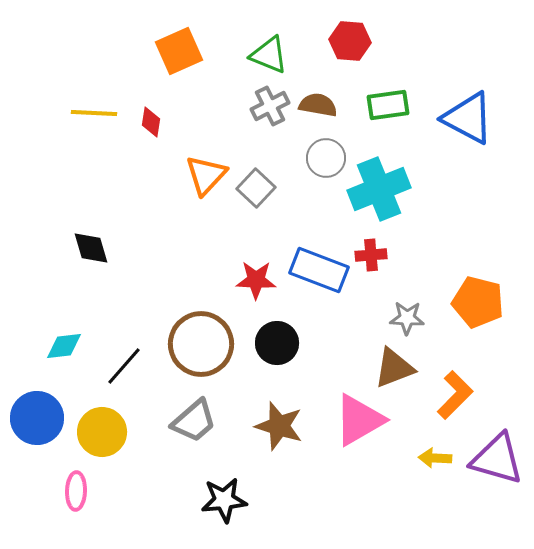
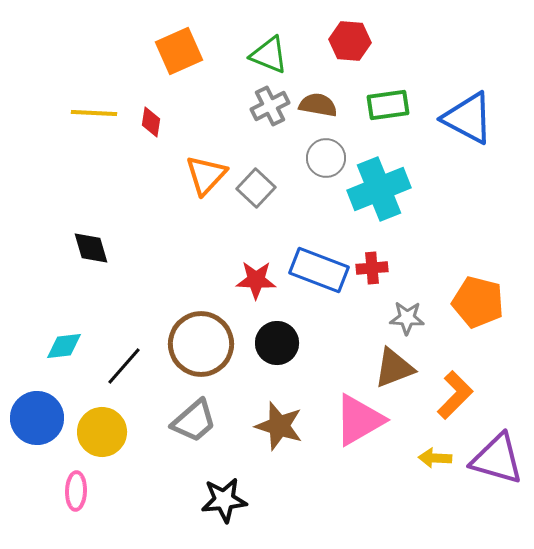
red cross: moved 1 px right, 13 px down
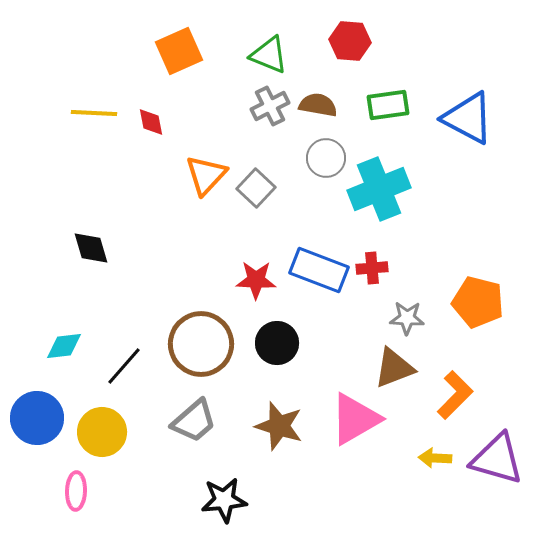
red diamond: rotated 20 degrees counterclockwise
pink triangle: moved 4 px left, 1 px up
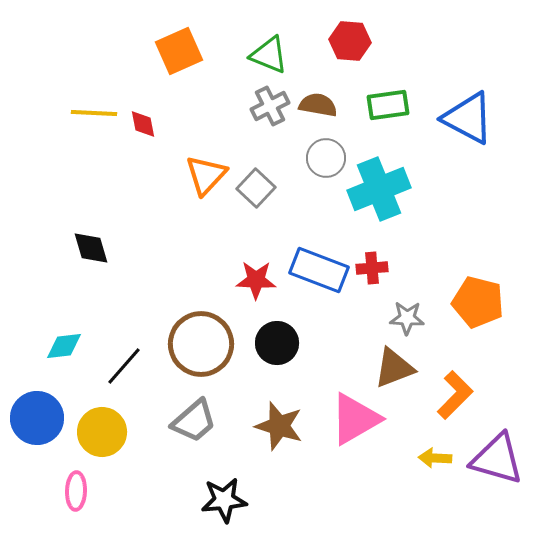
red diamond: moved 8 px left, 2 px down
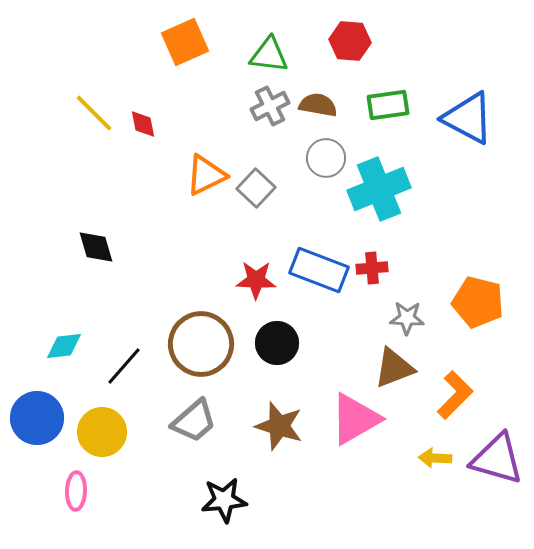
orange square: moved 6 px right, 9 px up
green triangle: rotated 15 degrees counterclockwise
yellow line: rotated 42 degrees clockwise
orange triangle: rotated 21 degrees clockwise
black diamond: moved 5 px right, 1 px up
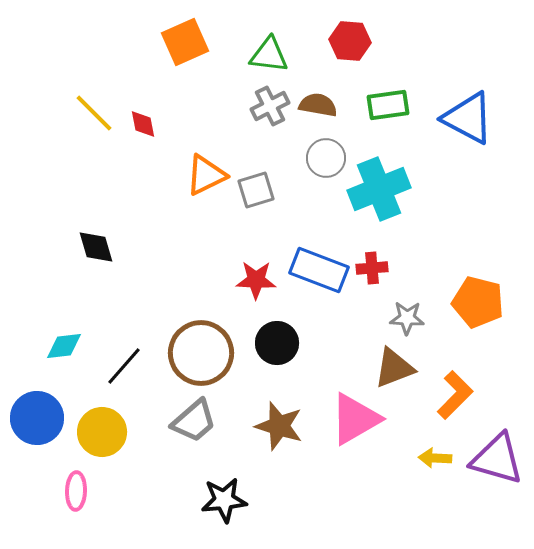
gray square: moved 2 px down; rotated 30 degrees clockwise
brown circle: moved 9 px down
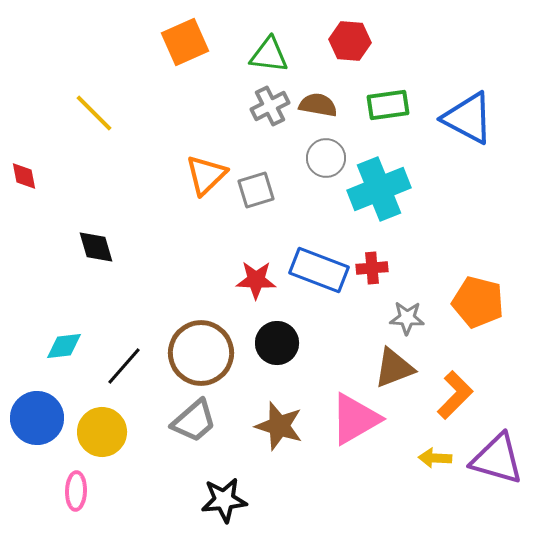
red diamond: moved 119 px left, 52 px down
orange triangle: rotated 18 degrees counterclockwise
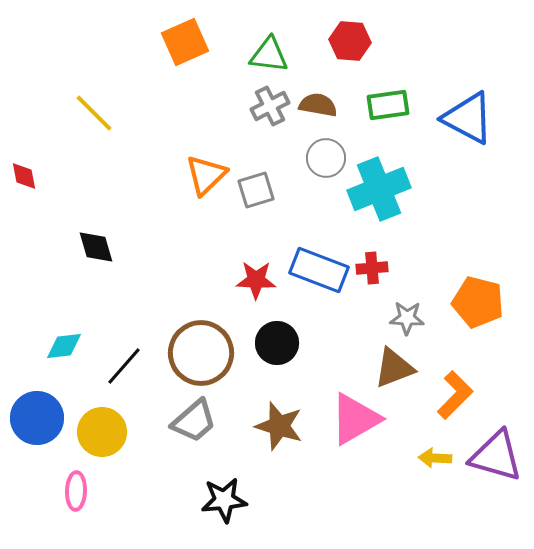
purple triangle: moved 1 px left, 3 px up
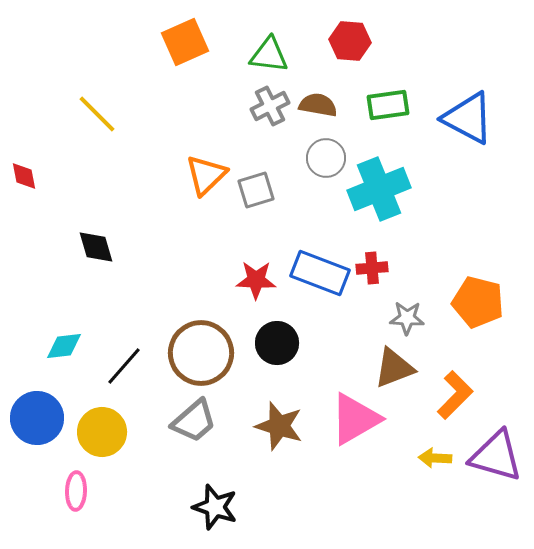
yellow line: moved 3 px right, 1 px down
blue rectangle: moved 1 px right, 3 px down
black star: moved 9 px left, 7 px down; rotated 24 degrees clockwise
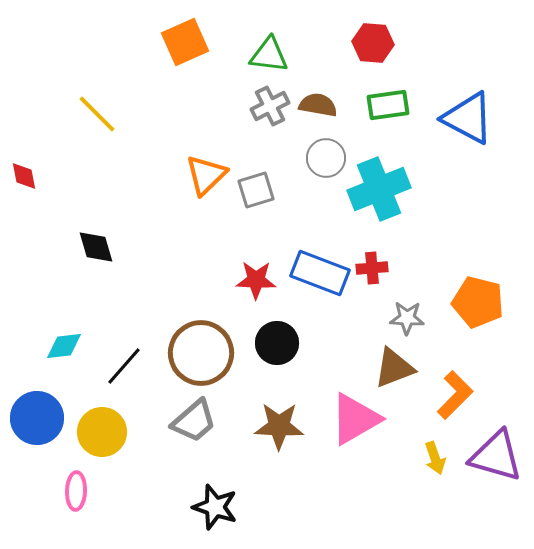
red hexagon: moved 23 px right, 2 px down
brown star: rotated 15 degrees counterclockwise
yellow arrow: rotated 112 degrees counterclockwise
